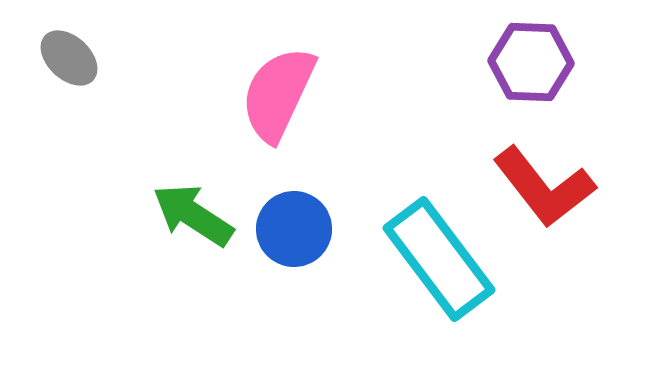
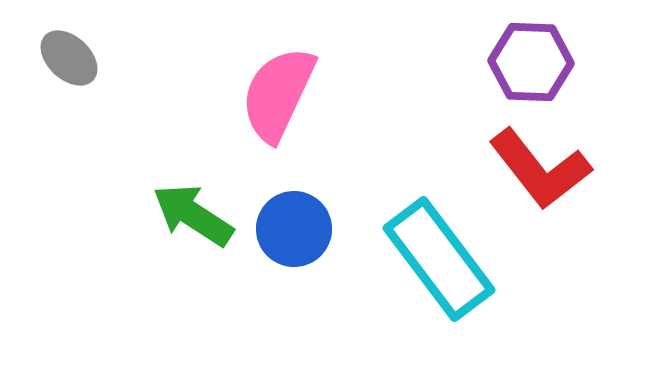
red L-shape: moved 4 px left, 18 px up
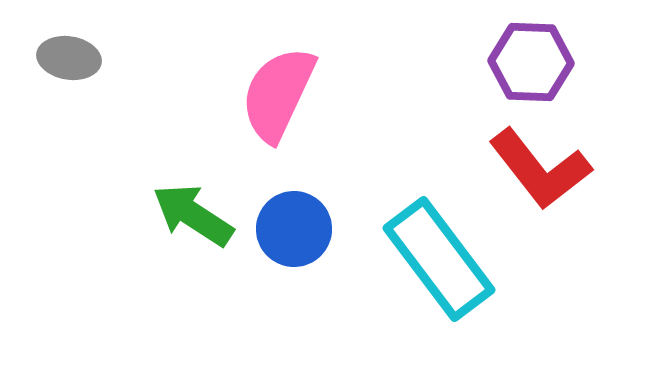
gray ellipse: rotated 34 degrees counterclockwise
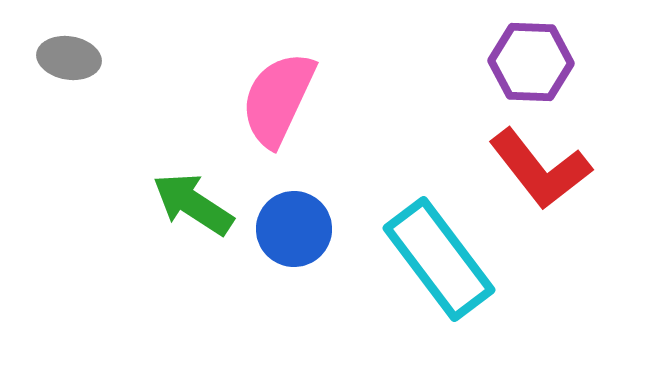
pink semicircle: moved 5 px down
green arrow: moved 11 px up
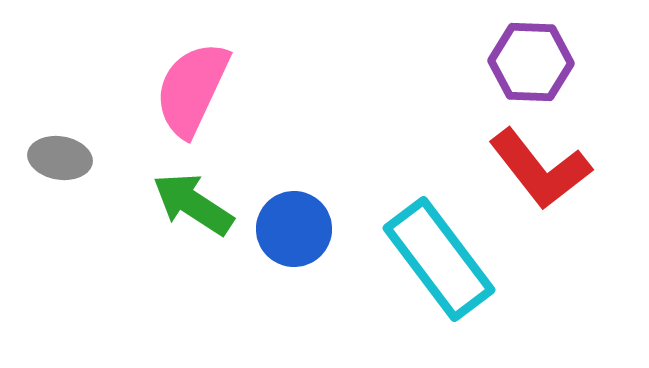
gray ellipse: moved 9 px left, 100 px down
pink semicircle: moved 86 px left, 10 px up
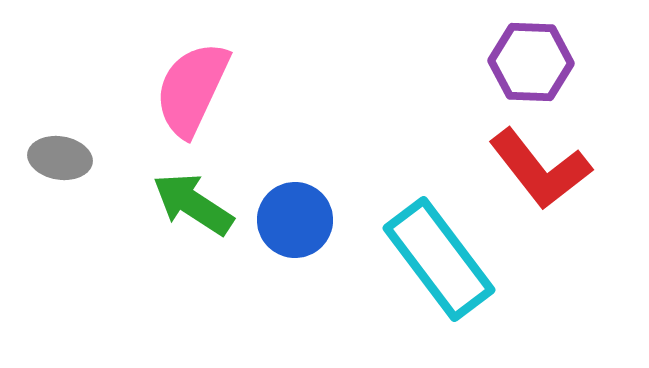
blue circle: moved 1 px right, 9 px up
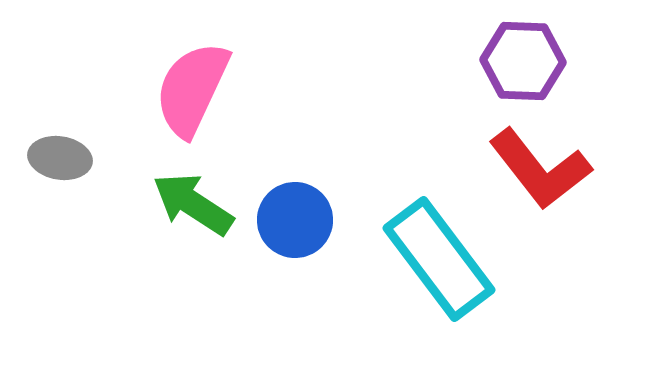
purple hexagon: moved 8 px left, 1 px up
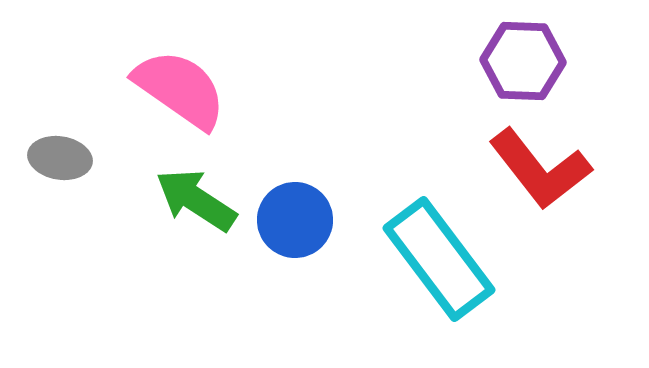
pink semicircle: moved 12 px left; rotated 100 degrees clockwise
green arrow: moved 3 px right, 4 px up
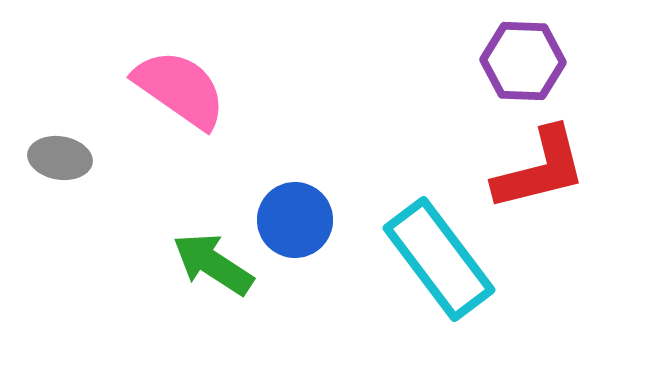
red L-shape: rotated 66 degrees counterclockwise
green arrow: moved 17 px right, 64 px down
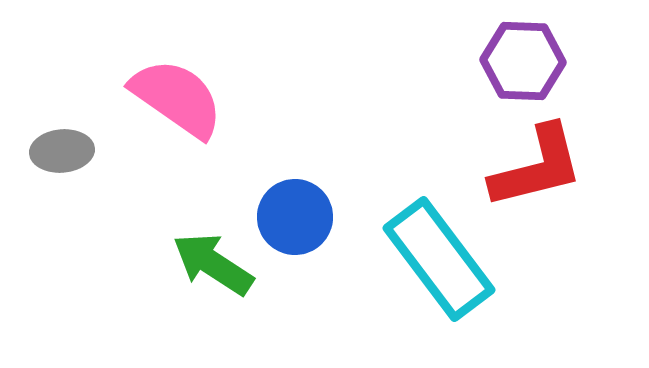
pink semicircle: moved 3 px left, 9 px down
gray ellipse: moved 2 px right, 7 px up; rotated 14 degrees counterclockwise
red L-shape: moved 3 px left, 2 px up
blue circle: moved 3 px up
